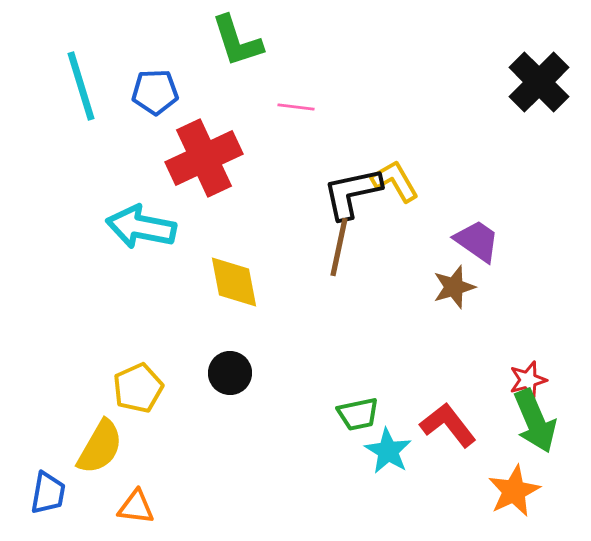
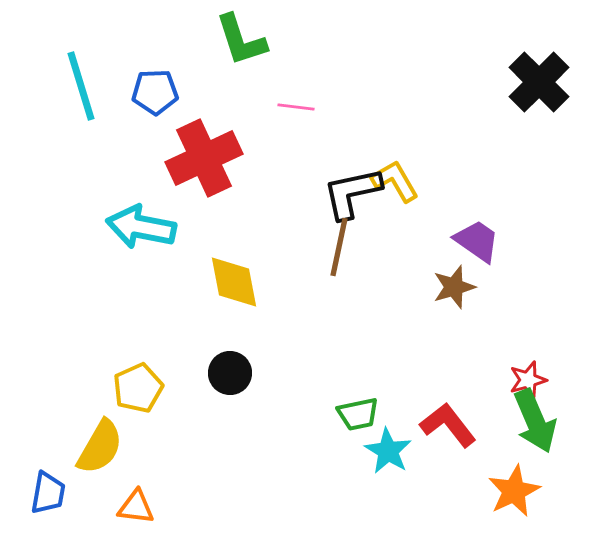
green L-shape: moved 4 px right, 1 px up
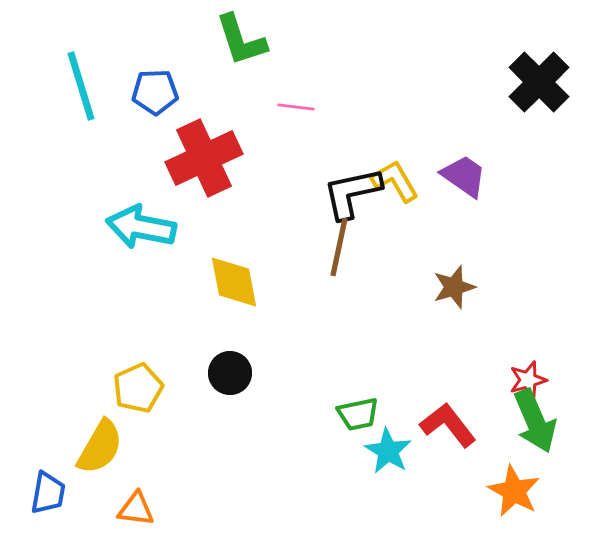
purple trapezoid: moved 13 px left, 65 px up
orange star: rotated 18 degrees counterclockwise
orange triangle: moved 2 px down
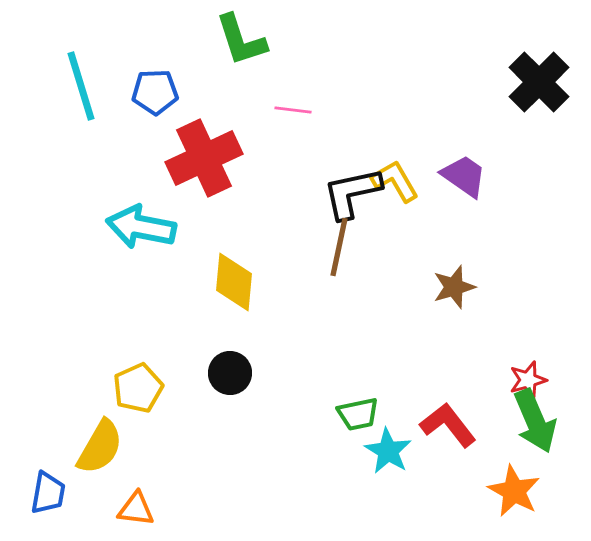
pink line: moved 3 px left, 3 px down
yellow diamond: rotated 16 degrees clockwise
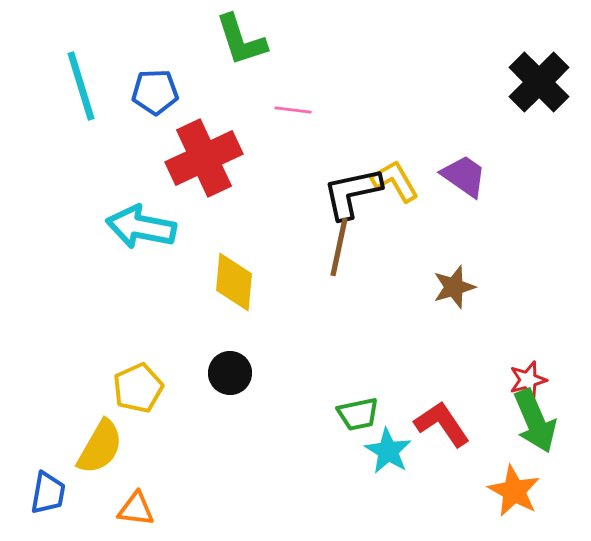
red L-shape: moved 6 px left, 1 px up; rotated 4 degrees clockwise
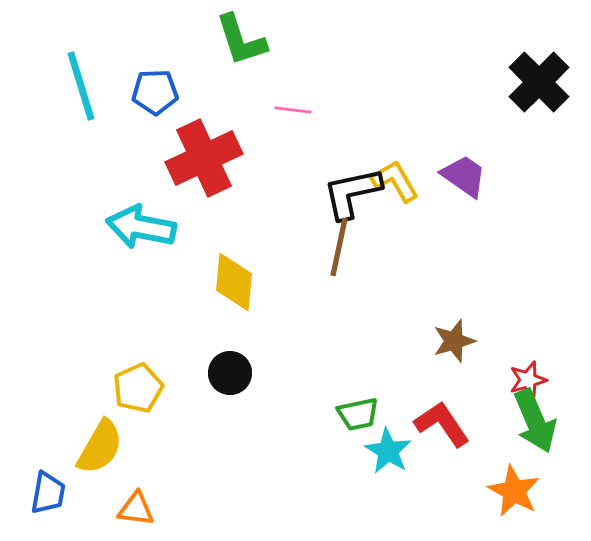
brown star: moved 54 px down
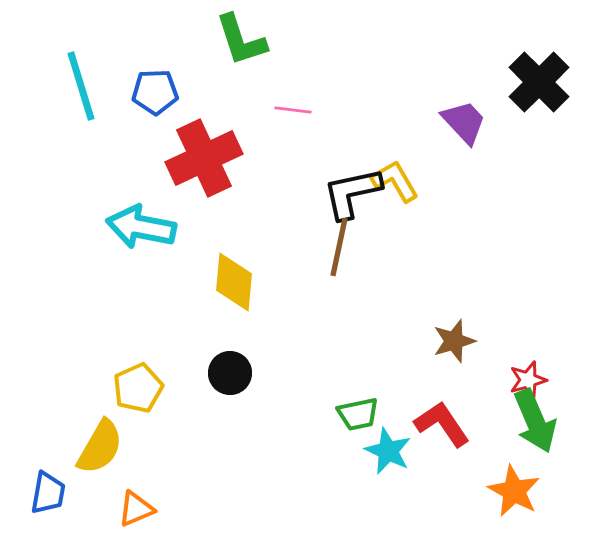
purple trapezoid: moved 54 px up; rotated 12 degrees clockwise
cyan star: rotated 6 degrees counterclockwise
orange triangle: rotated 30 degrees counterclockwise
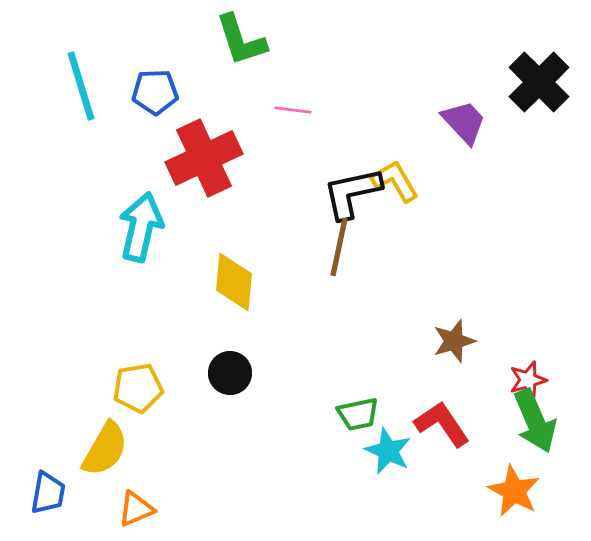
cyan arrow: rotated 92 degrees clockwise
yellow pentagon: rotated 15 degrees clockwise
yellow semicircle: moved 5 px right, 2 px down
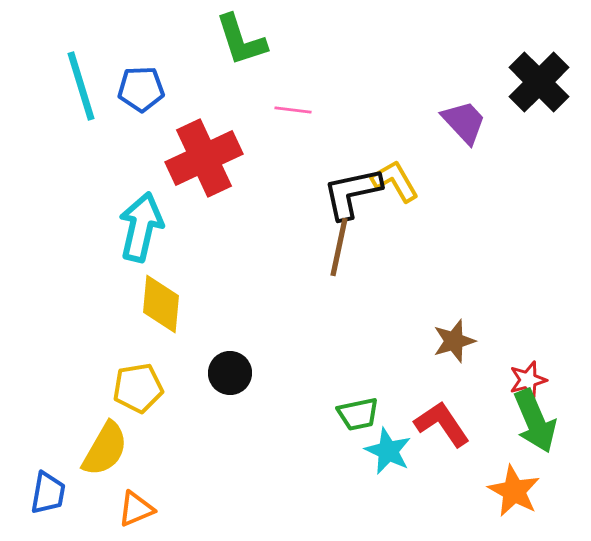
blue pentagon: moved 14 px left, 3 px up
yellow diamond: moved 73 px left, 22 px down
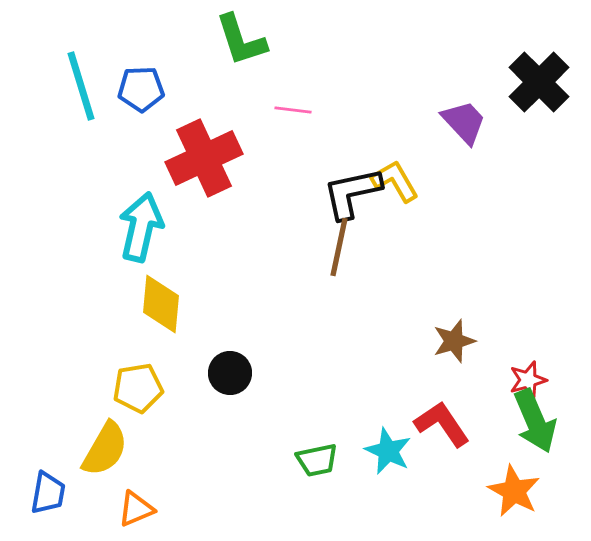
green trapezoid: moved 41 px left, 46 px down
